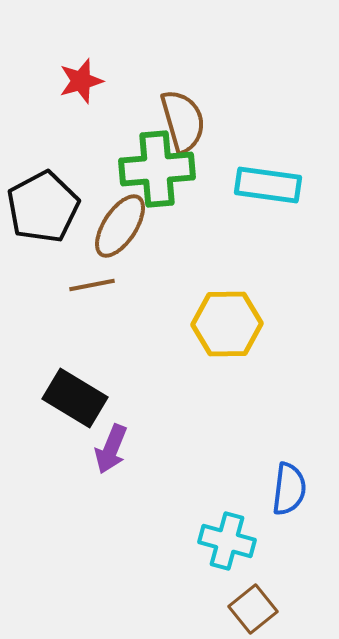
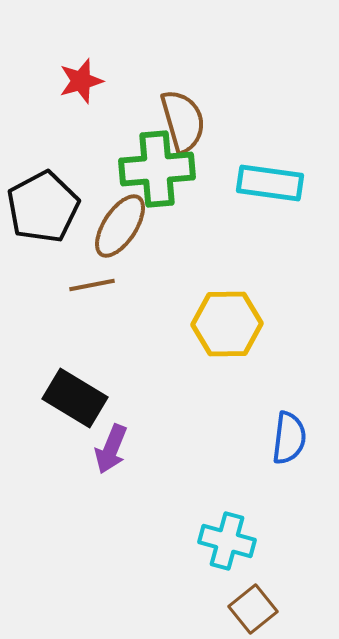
cyan rectangle: moved 2 px right, 2 px up
blue semicircle: moved 51 px up
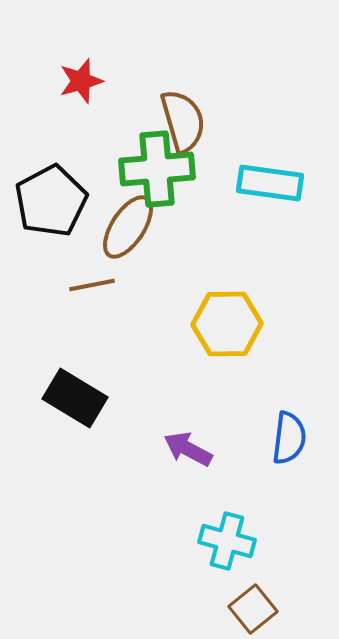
black pentagon: moved 8 px right, 6 px up
brown ellipse: moved 8 px right, 1 px down
purple arrow: moved 77 px right; rotated 96 degrees clockwise
